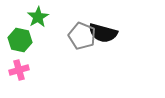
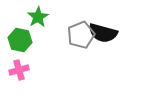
gray pentagon: moved 1 px left, 1 px up; rotated 28 degrees clockwise
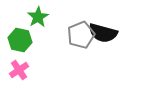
pink cross: rotated 18 degrees counterclockwise
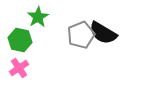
black semicircle: rotated 16 degrees clockwise
pink cross: moved 2 px up
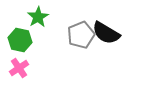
black semicircle: moved 3 px right
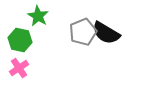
green star: moved 1 px up; rotated 10 degrees counterclockwise
gray pentagon: moved 2 px right, 3 px up
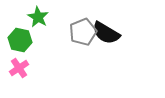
green star: moved 1 px down
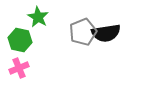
black semicircle: rotated 40 degrees counterclockwise
pink cross: rotated 12 degrees clockwise
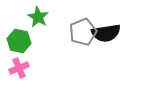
green hexagon: moved 1 px left, 1 px down
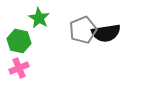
green star: moved 1 px right, 1 px down
gray pentagon: moved 2 px up
